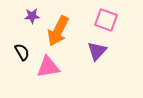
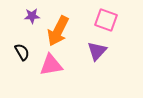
pink triangle: moved 3 px right, 2 px up
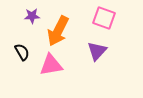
pink square: moved 2 px left, 2 px up
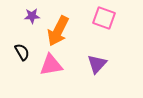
purple triangle: moved 13 px down
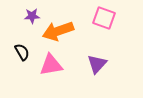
orange arrow: rotated 44 degrees clockwise
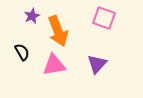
purple star: rotated 21 degrees counterclockwise
orange arrow: rotated 92 degrees counterclockwise
pink triangle: moved 3 px right
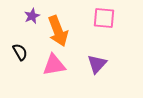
pink square: rotated 15 degrees counterclockwise
black semicircle: moved 2 px left
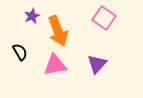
pink square: rotated 30 degrees clockwise
pink triangle: moved 1 px right
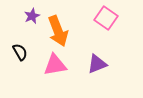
pink square: moved 2 px right
purple triangle: rotated 25 degrees clockwise
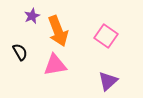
pink square: moved 18 px down
purple triangle: moved 11 px right, 17 px down; rotated 20 degrees counterclockwise
